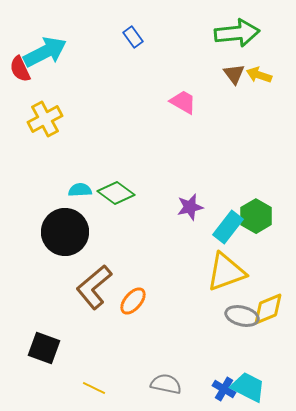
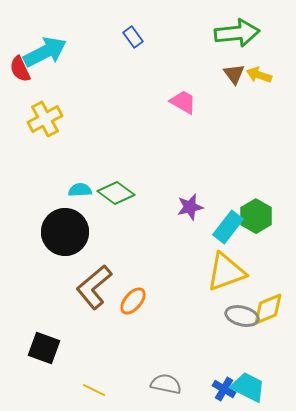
yellow line: moved 2 px down
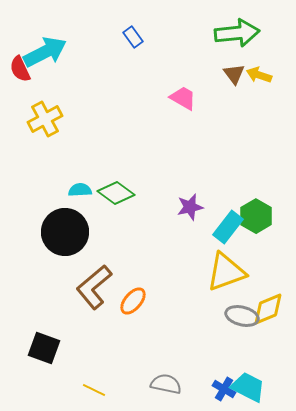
pink trapezoid: moved 4 px up
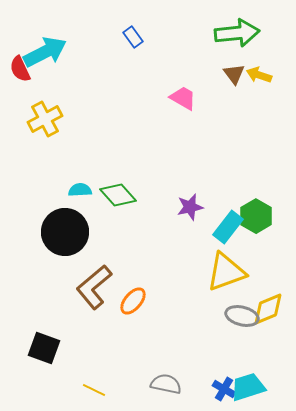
green diamond: moved 2 px right, 2 px down; rotated 12 degrees clockwise
cyan trapezoid: rotated 45 degrees counterclockwise
